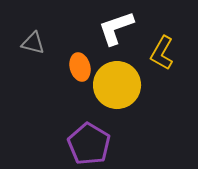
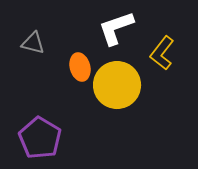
yellow L-shape: rotated 8 degrees clockwise
purple pentagon: moved 49 px left, 6 px up
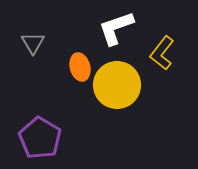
gray triangle: rotated 45 degrees clockwise
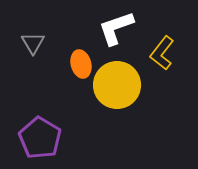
orange ellipse: moved 1 px right, 3 px up
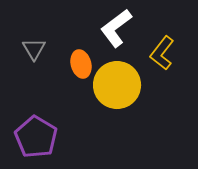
white L-shape: rotated 18 degrees counterclockwise
gray triangle: moved 1 px right, 6 px down
purple pentagon: moved 4 px left, 1 px up
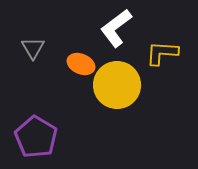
gray triangle: moved 1 px left, 1 px up
yellow L-shape: rotated 56 degrees clockwise
orange ellipse: rotated 52 degrees counterclockwise
